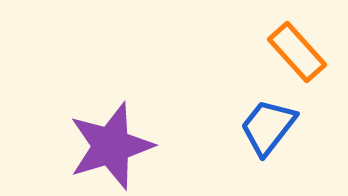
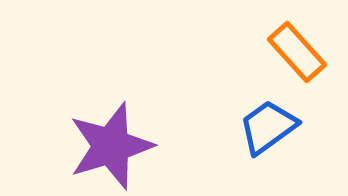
blue trapezoid: rotated 16 degrees clockwise
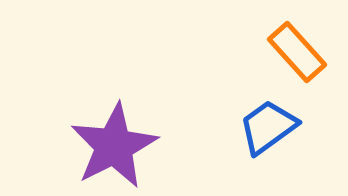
purple star: moved 3 px right; rotated 10 degrees counterclockwise
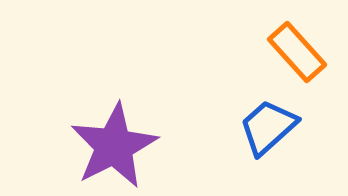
blue trapezoid: rotated 6 degrees counterclockwise
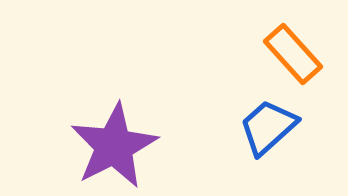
orange rectangle: moved 4 px left, 2 px down
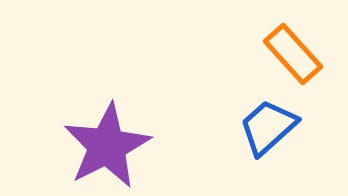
purple star: moved 7 px left
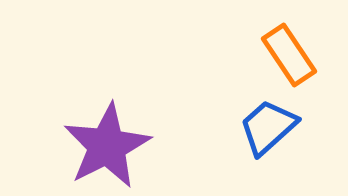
orange rectangle: moved 4 px left, 1 px down; rotated 8 degrees clockwise
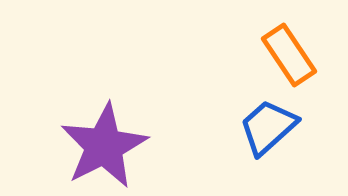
purple star: moved 3 px left
